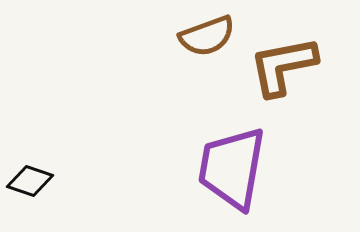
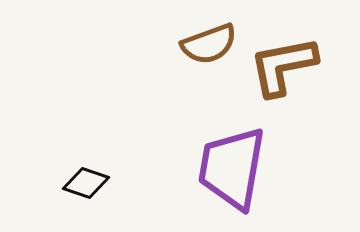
brown semicircle: moved 2 px right, 8 px down
black diamond: moved 56 px right, 2 px down
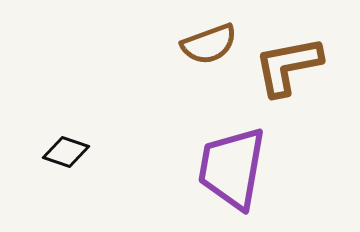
brown L-shape: moved 5 px right
black diamond: moved 20 px left, 31 px up
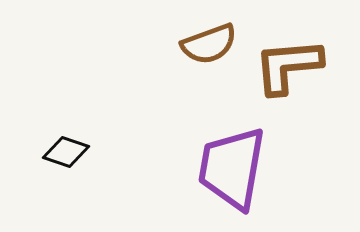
brown L-shape: rotated 6 degrees clockwise
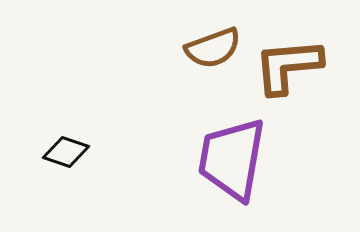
brown semicircle: moved 4 px right, 4 px down
purple trapezoid: moved 9 px up
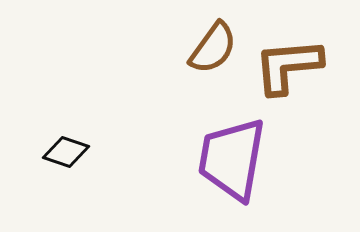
brown semicircle: rotated 34 degrees counterclockwise
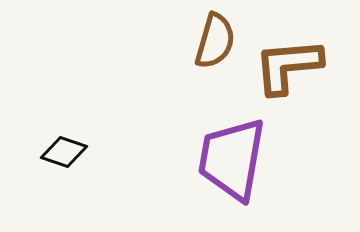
brown semicircle: moved 2 px right, 7 px up; rotated 20 degrees counterclockwise
black diamond: moved 2 px left
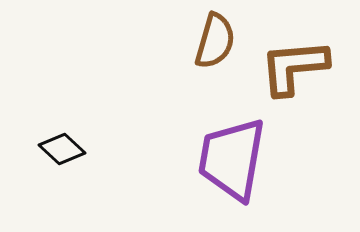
brown L-shape: moved 6 px right, 1 px down
black diamond: moved 2 px left, 3 px up; rotated 24 degrees clockwise
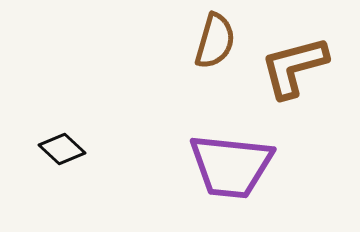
brown L-shape: rotated 10 degrees counterclockwise
purple trapezoid: moved 1 px left, 7 px down; rotated 94 degrees counterclockwise
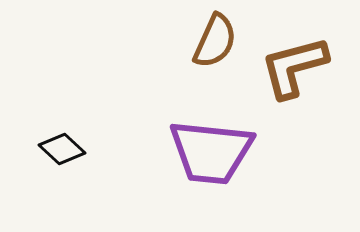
brown semicircle: rotated 8 degrees clockwise
purple trapezoid: moved 20 px left, 14 px up
